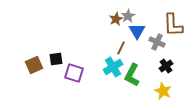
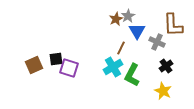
purple square: moved 5 px left, 5 px up
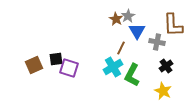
brown star: rotated 16 degrees counterclockwise
gray cross: rotated 14 degrees counterclockwise
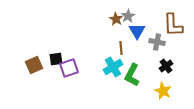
brown line: rotated 32 degrees counterclockwise
purple square: rotated 36 degrees counterclockwise
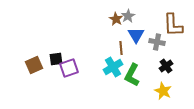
blue triangle: moved 1 px left, 4 px down
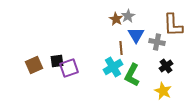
black square: moved 1 px right, 2 px down
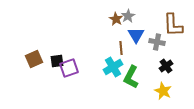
brown square: moved 6 px up
green L-shape: moved 1 px left, 2 px down
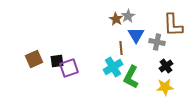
yellow star: moved 2 px right, 4 px up; rotated 30 degrees counterclockwise
